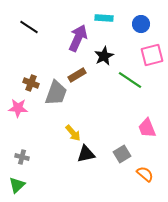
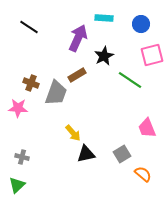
orange semicircle: moved 2 px left
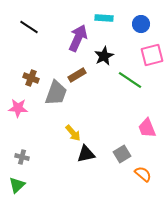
brown cross: moved 5 px up
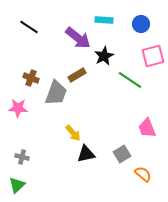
cyan rectangle: moved 2 px down
purple arrow: rotated 104 degrees clockwise
pink square: moved 1 px right, 1 px down
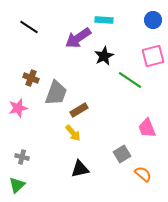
blue circle: moved 12 px right, 4 px up
purple arrow: rotated 108 degrees clockwise
brown rectangle: moved 2 px right, 35 px down
pink star: rotated 18 degrees counterclockwise
black triangle: moved 6 px left, 15 px down
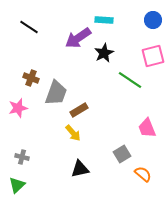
black star: moved 3 px up
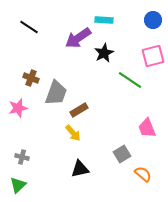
green triangle: moved 1 px right
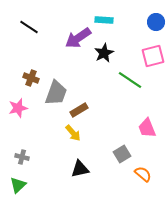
blue circle: moved 3 px right, 2 px down
